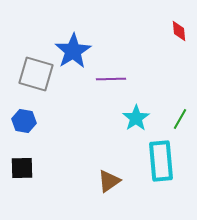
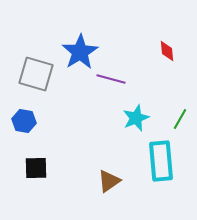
red diamond: moved 12 px left, 20 px down
blue star: moved 7 px right, 1 px down
purple line: rotated 16 degrees clockwise
cyan star: rotated 12 degrees clockwise
black square: moved 14 px right
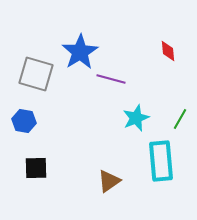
red diamond: moved 1 px right
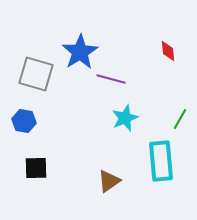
cyan star: moved 11 px left
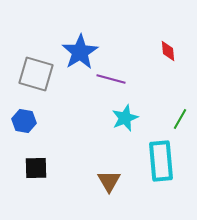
brown triangle: rotated 25 degrees counterclockwise
